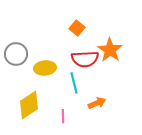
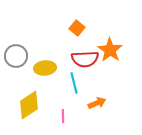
gray circle: moved 2 px down
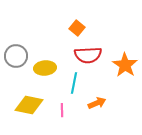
orange star: moved 15 px right, 15 px down
red semicircle: moved 3 px right, 4 px up
cyan line: rotated 25 degrees clockwise
yellow diamond: rotated 44 degrees clockwise
pink line: moved 1 px left, 6 px up
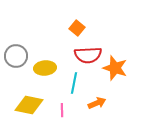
orange star: moved 10 px left, 3 px down; rotated 15 degrees counterclockwise
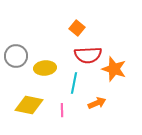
orange star: moved 1 px left, 1 px down
